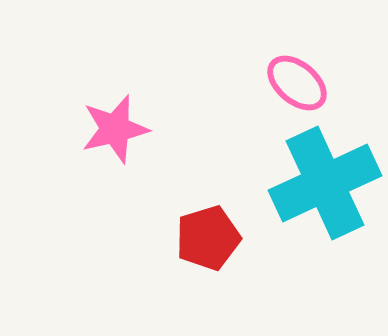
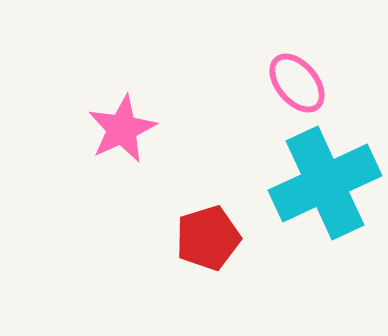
pink ellipse: rotated 10 degrees clockwise
pink star: moved 7 px right; rotated 12 degrees counterclockwise
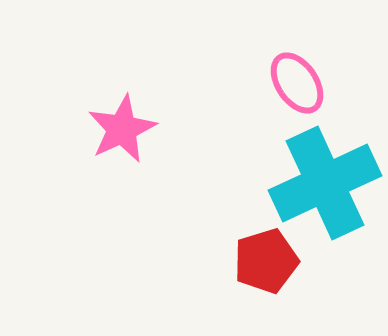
pink ellipse: rotated 6 degrees clockwise
red pentagon: moved 58 px right, 23 px down
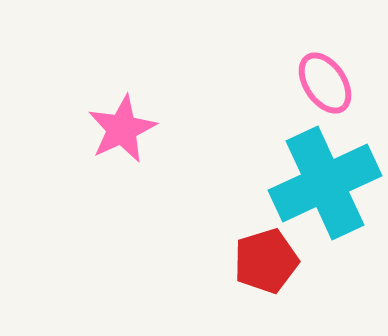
pink ellipse: moved 28 px right
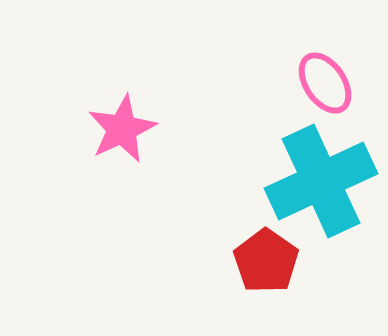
cyan cross: moved 4 px left, 2 px up
red pentagon: rotated 20 degrees counterclockwise
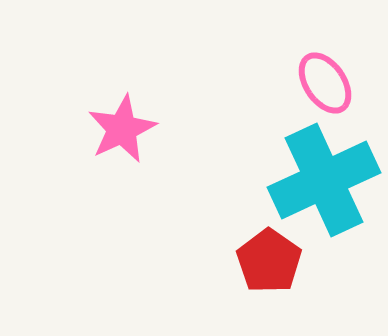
cyan cross: moved 3 px right, 1 px up
red pentagon: moved 3 px right
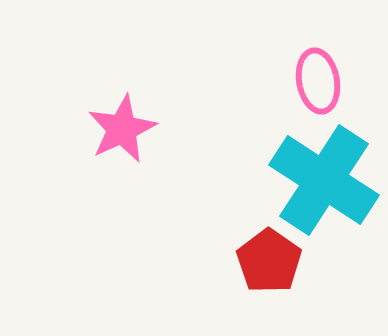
pink ellipse: moved 7 px left, 2 px up; rotated 24 degrees clockwise
cyan cross: rotated 32 degrees counterclockwise
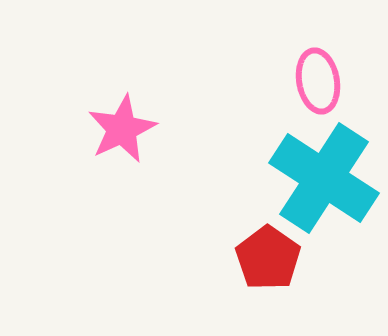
cyan cross: moved 2 px up
red pentagon: moved 1 px left, 3 px up
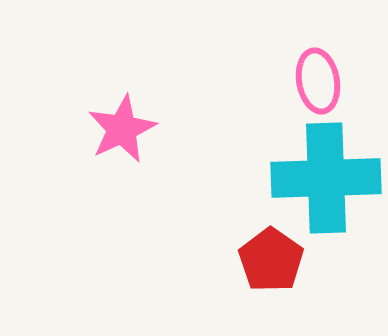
cyan cross: moved 2 px right; rotated 35 degrees counterclockwise
red pentagon: moved 3 px right, 2 px down
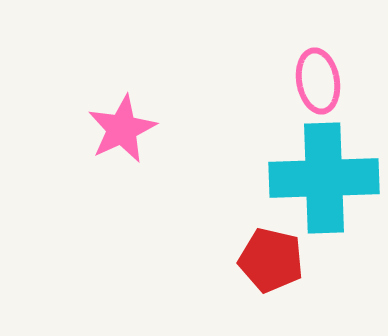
cyan cross: moved 2 px left
red pentagon: rotated 22 degrees counterclockwise
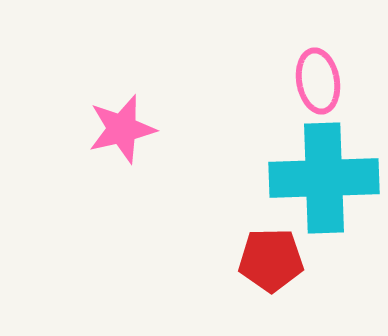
pink star: rotated 12 degrees clockwise
red pentagon: rotated 14 degrees counterclockwise
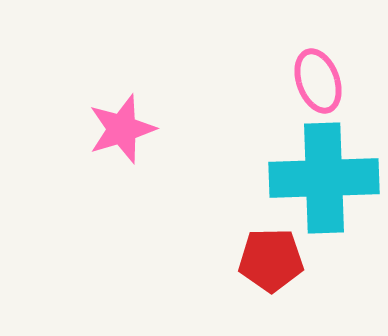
pink ellipse: rotated 10 degrees counterclockwise
pink star: rotated 4 degrees counterclockwise
